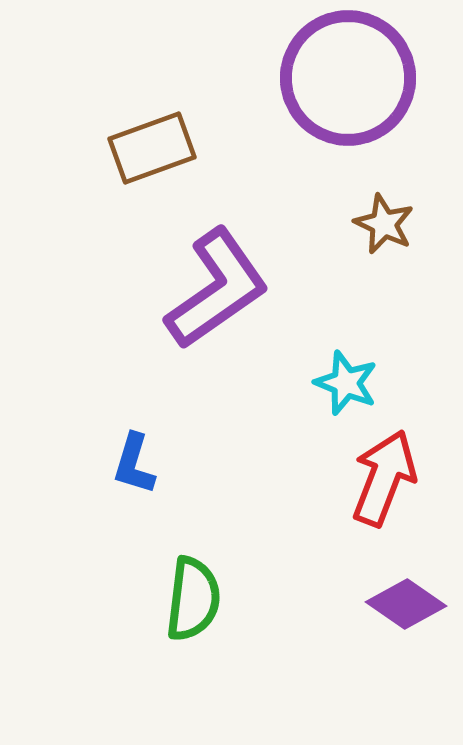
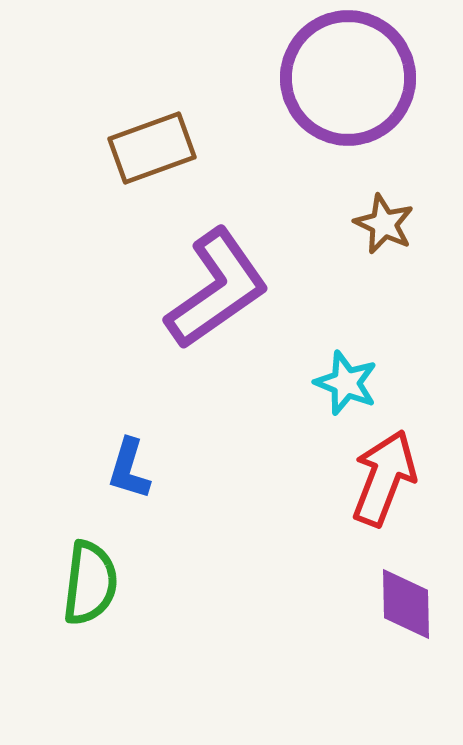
blue L-shape: moved 5 px left, 5 px down
green semicircle: moved 103 px left, 16 px up
purple diamond: rotated 54 degrees clockwise
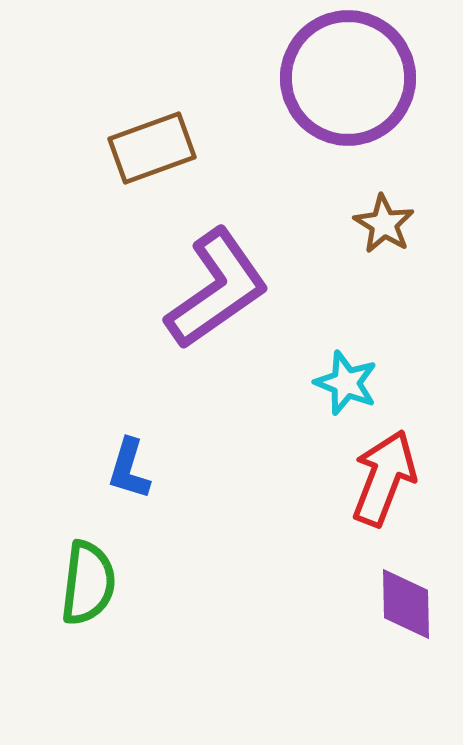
brown star: rotated 6 degrees clockwise
green semicircle: moved 2 px left
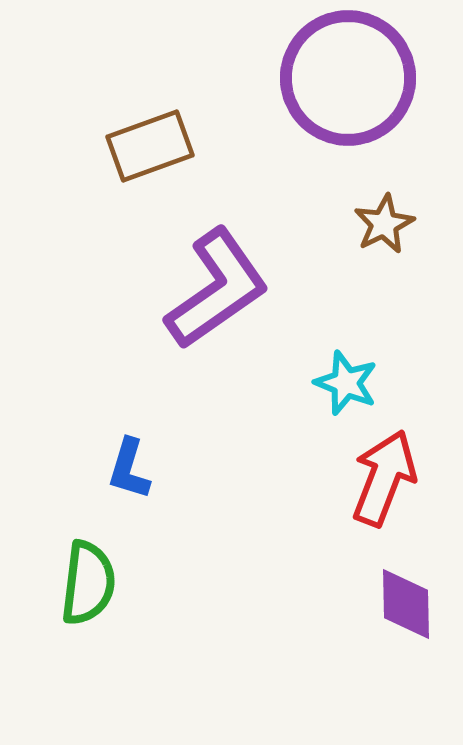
brown rectangle: moved 2 px left, 2 px up
brown star: rotated 14 degrees clockwise
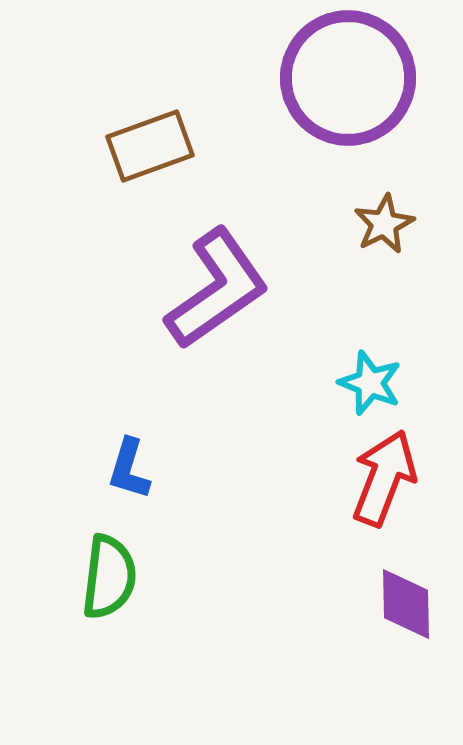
cyan star: moved 24 px right
green semicircle: moved 21 px right, 6 px up
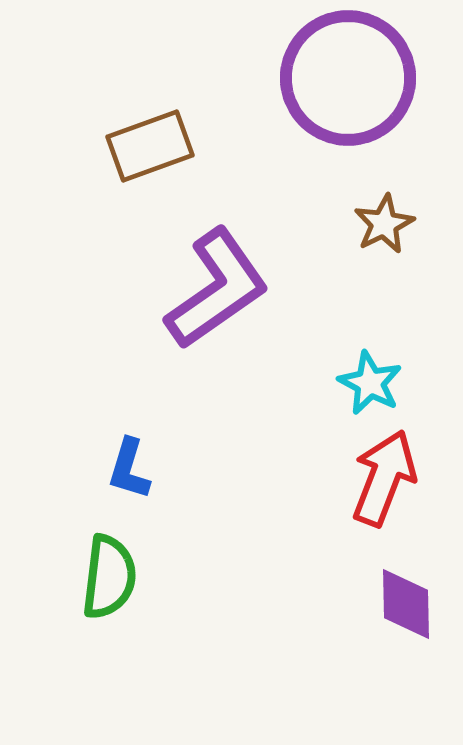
cyan star: rotated 6 degrees clockwise
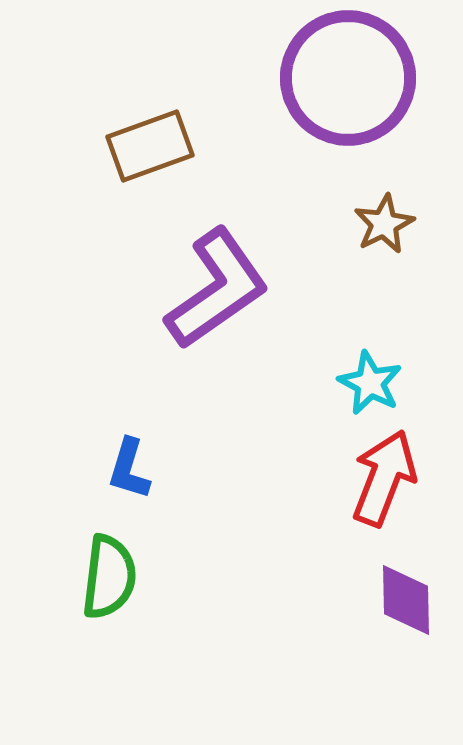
purple diamond: moved 4 px up
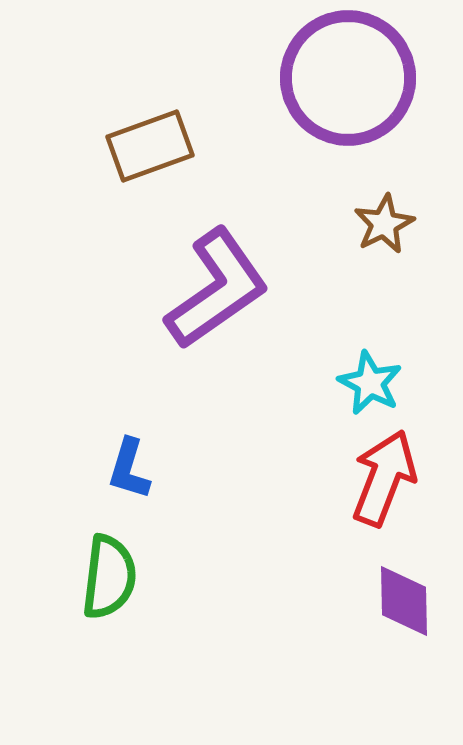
purple diamond: moved 2 px left, 1 px down
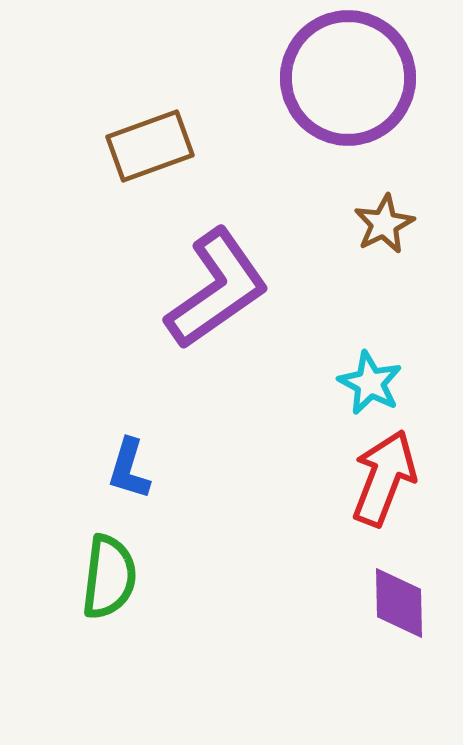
purple diamond: moved 5 px left, 2 px down
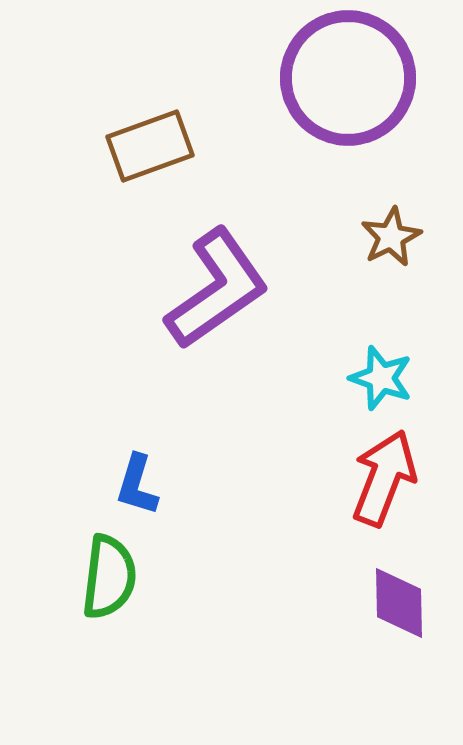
brown star: moved 7 px right, 13 px down
cyan star: moved 11 px right, 5 px up; rotated 8 degrees counterclockwise
blue L-shape: moved 8 px right, 16 px down
